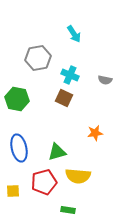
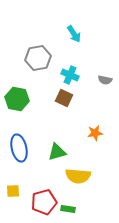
red pentagon: moved 20 px down
green rectangle: moved 1 px up
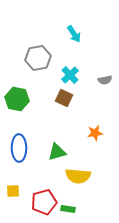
cyan cross: rotated 24 degrees clockwise
gray semicircle: rotated 24 degrees counterclockwise
blue ellipse: rotated 12 degrees clockwise
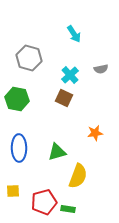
gray hexagon: moved 9 px left; rotated 25 degrees clockwise
gray semicircle: moved 4 px left, 11 px up
yellow semicircle: rotated 75 degrees counterclockwise
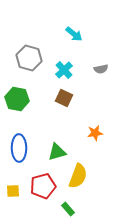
cyan arrow: rotated 18 degrees counterclockwise
cyan cross: moved 6 px left, 5 px up
red pentagon: moved 1 px left, 16 px up
green rectangle: rotated 40 degrees clockwise
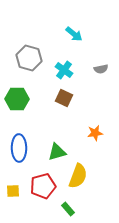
cyan cross: rotated 12 degrees counterclockwise
green hexagon: rotated 10 degrees counterclockwise
